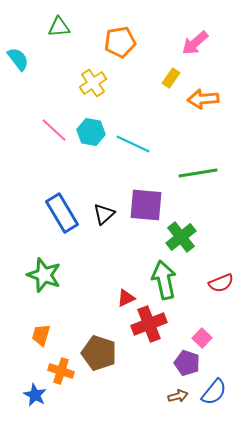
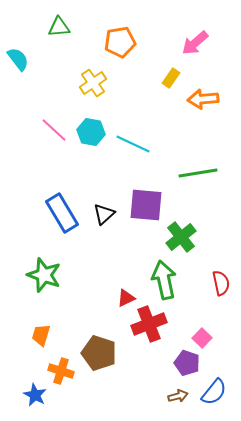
red semicircle: rotated 80 degrees counterclockwise
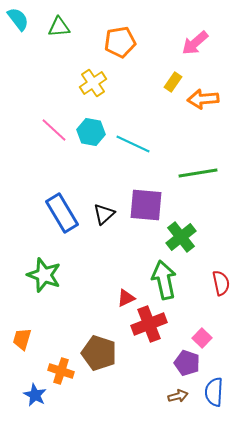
cyan semicircle: moved 40 px up
yellow rectangle: moved 2 px right, 4 px down
orange trapezoid: moved 19 px left, 4 px down
blue semicircle: rotated 144 degrees clockwise
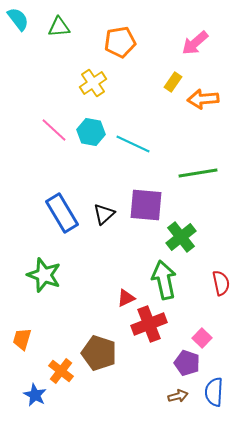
orange cross: rotated 20 degrees clockwise
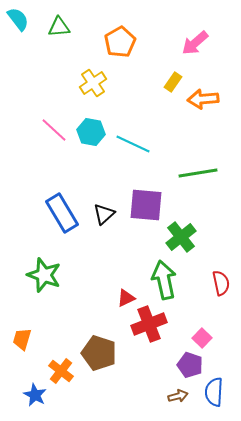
orange pentagon: rotated 20 degrees counterclockwise
purple pentagon: moved 3 px right, 2 px down
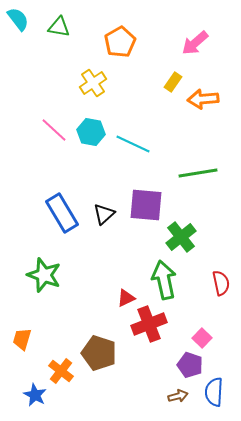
green triangle: rotated 15 degrees clockwise
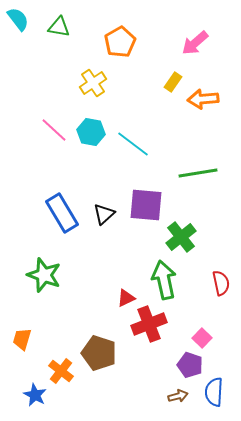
cyan line: rotated 12 degrees clockwise
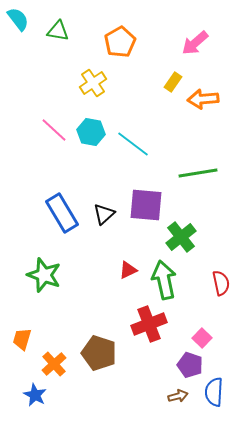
green triangle: moved 1 px left, 4 px down
red triangle: moved 2 px right, 28 px up
orange cross: moved 7 px left, 7 px up; rotated 10 degrees clockwise
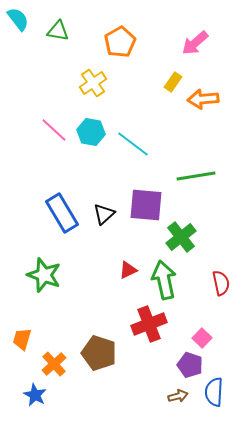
green line: moved 2 px left, 3 px down
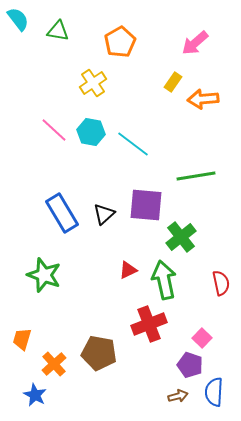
brown pentagon: rotated 8 degrees counterclockwise
